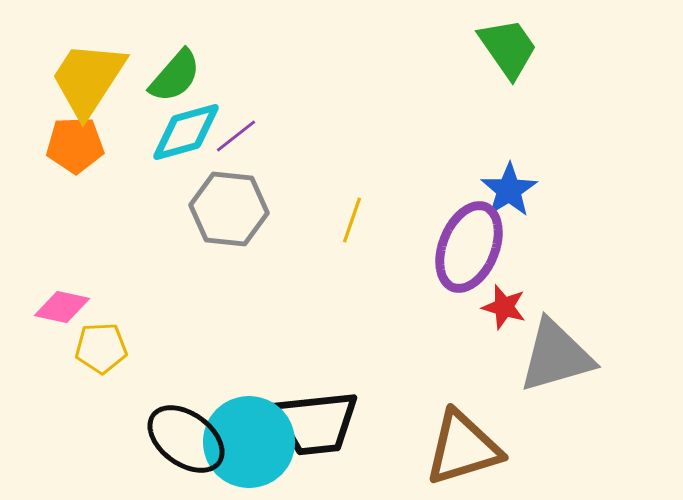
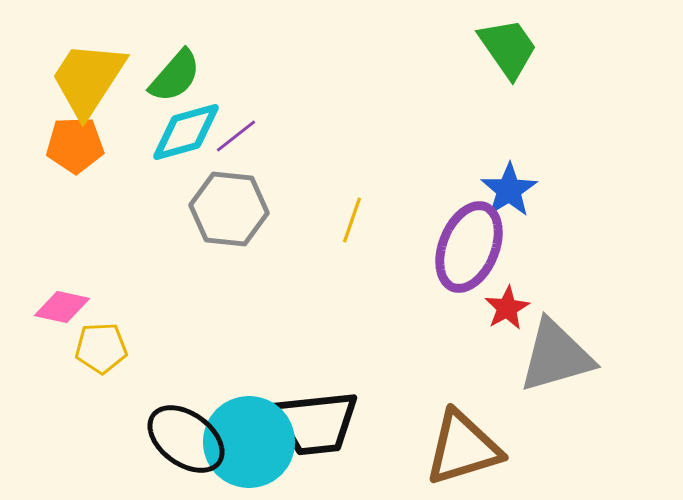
red star: moved 3 px right, 1 px down; rotated 27 degrees clockwise
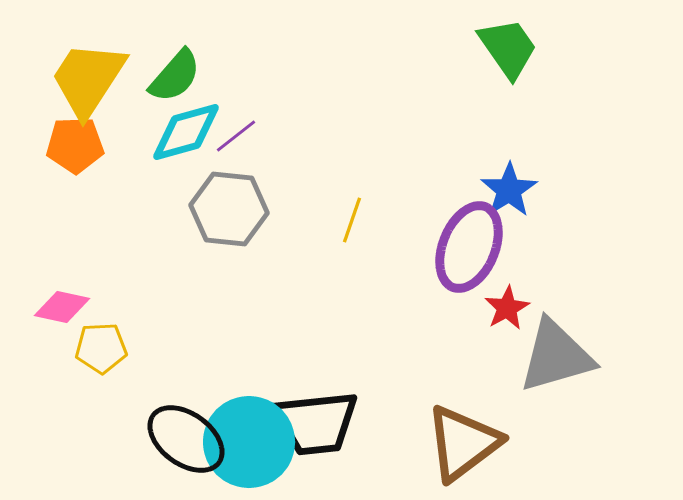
brown triangle: moved 5 px up; rotated 20 degrees counterclockwise
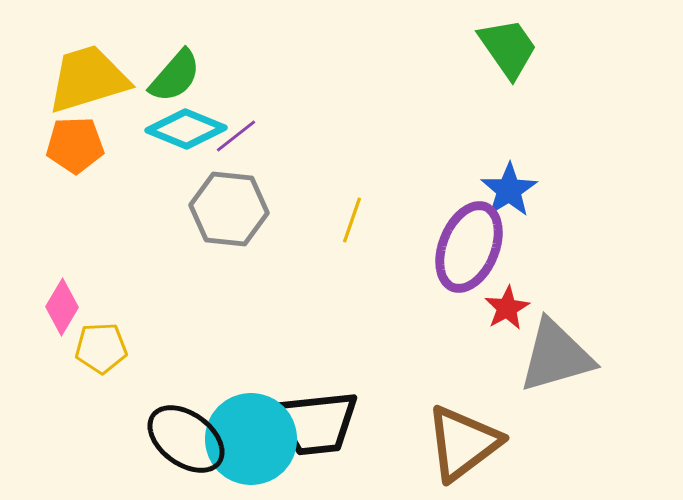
yellow trapezoid: rotated 40 degrees clockwise
cyan diamond: moved 3 px up; rotated 38 degrees clockwise
pink diamond: rotated 72 degrees counterclockwise
cyan circle: moved 2 px right, 3 px up
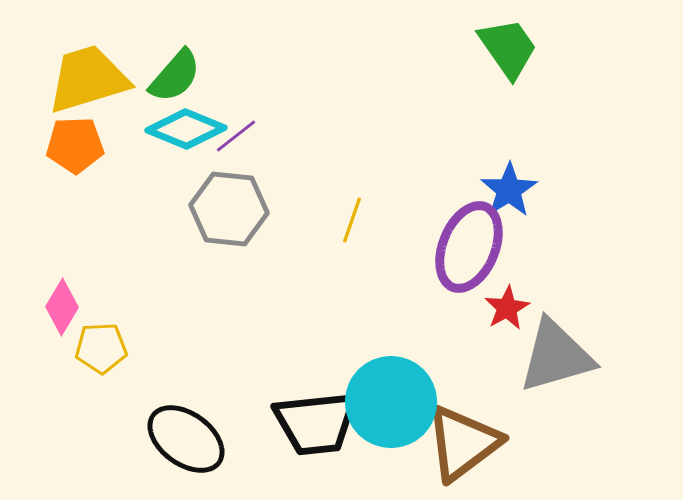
cyan circle: moved 140 px right, 37 px up
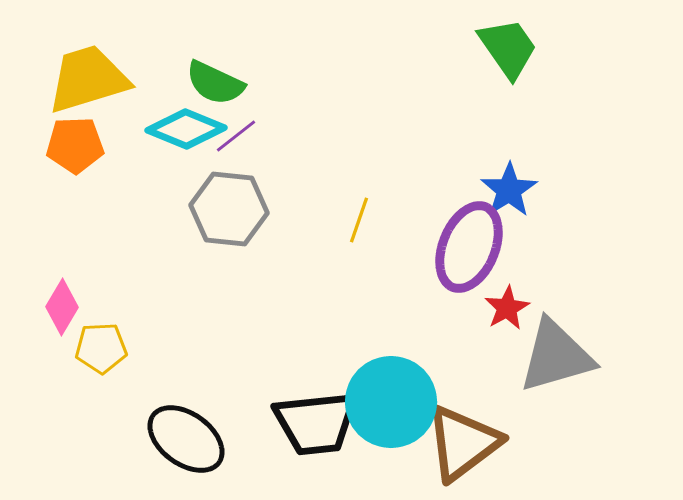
green semicircle: moved 40 px right, 7 px down; rotated 74 degrees clockwise
yellow line: moved 7 px right
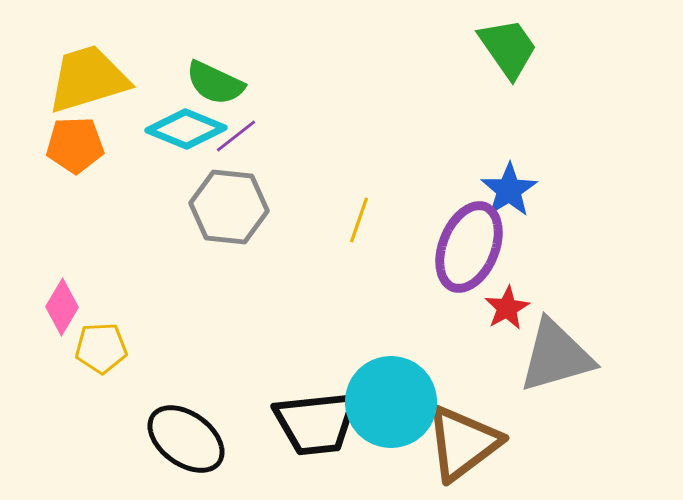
gray hexagon: moved 2 px up
